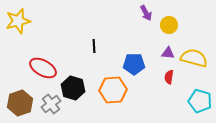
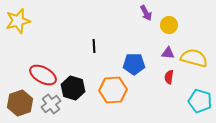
red ellipse: moved 7 px down
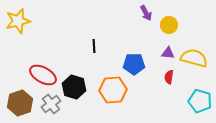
black hexagon: moved 1 px right, 1 px up
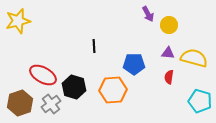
purple arrow: moved 2 px right, 1 px down
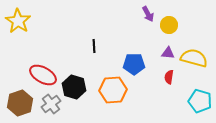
yellow star: rotated 25 degrees counterclockwise
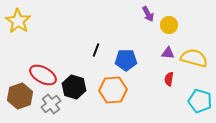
black line: moved 2 px right, 4 px down; rotated 24 degrees clockwise
blue pentagon: moved 8 px left, 4 px up
red semicircle: moved 2 px down
brown hexagon: moved 7 px up
